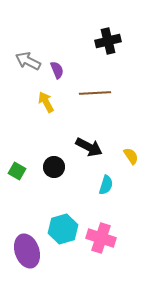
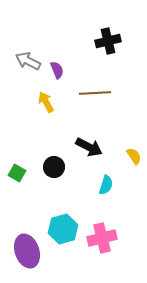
yellow semicircle: moved 3 px right
green square: moved 2 px down
pink cross: moved 1 px right; rotated 32 degrees counterclockwise
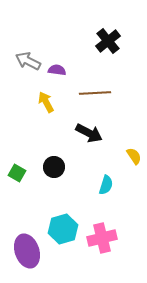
black cross: rotated 25 degrees counterclockwise
purple semicircle: rotated 60 degrees counterclockwise
black arrow: moved 14 px up
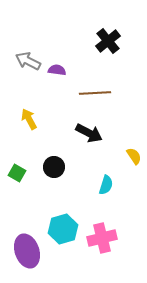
yellow arrow: moved 17 px left, 17 px down
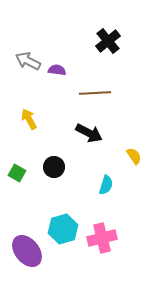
purple ellipse: rotated 20 degrees counterclockwise
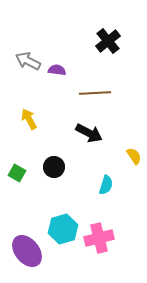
pink cross: moved 3 px left
